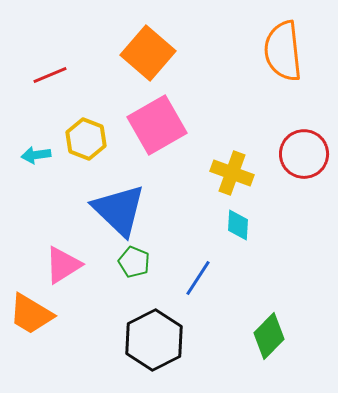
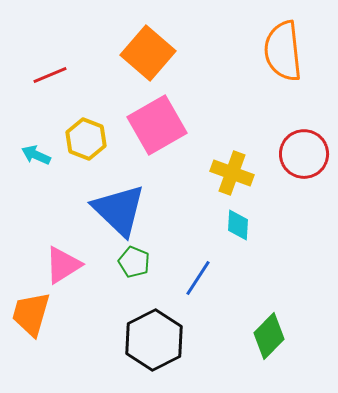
cyan arrow: rotated 32 degrees clockwise
orange trapezoid: rotated 75 degrees clockwise
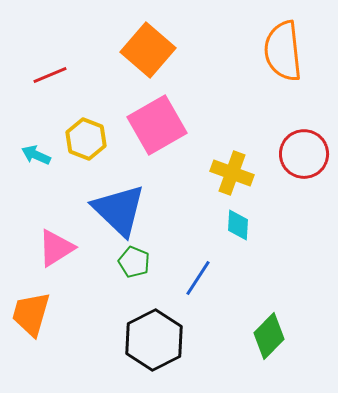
orange square: moved 3 px up
pink triangle: moved 7 px left, 17 px up
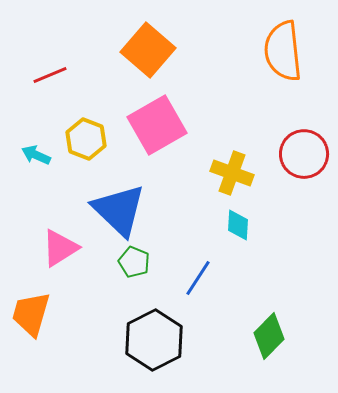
pink triangle: moved 4 px right
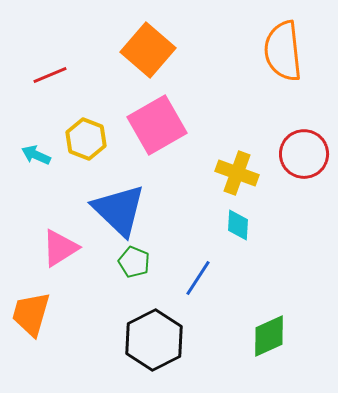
yellow cross: moved 5 px right
green diamond: rotated 21 degrees clockwise
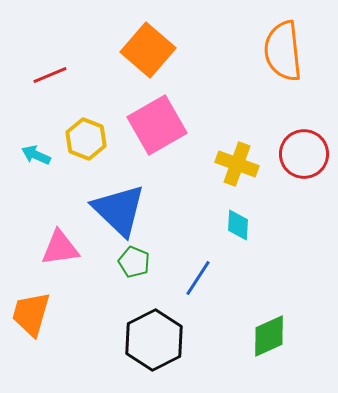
yellow cross: moved 9 px up
pink triangle: rotated 24 degrees clockwise
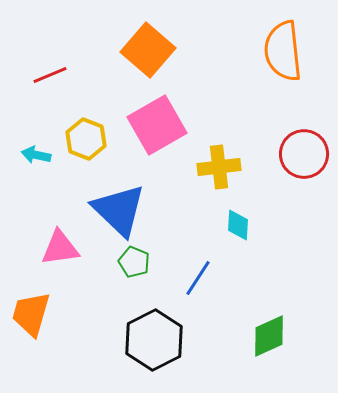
cyan arrow: rotated 12 degrees counterclockwise
yellow cross: moved 18 px left, 3 px down; rotated 27 degrees counterclockwise
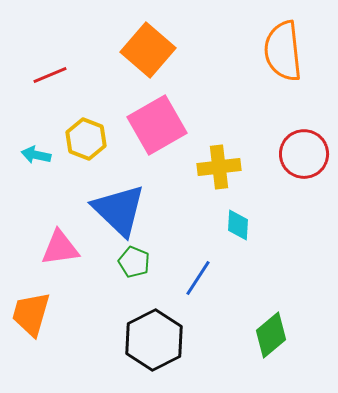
green diamond: moved 2 px right, 1 px up; rotated 15 degrees counterclockwise
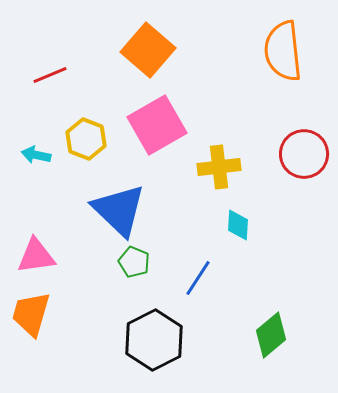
pink triangle: moved 24 px left, 8 px down
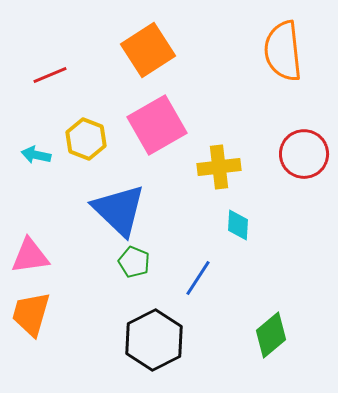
orange square: rotated 16 degrees clockwise
pink triangle: moved 6 px left
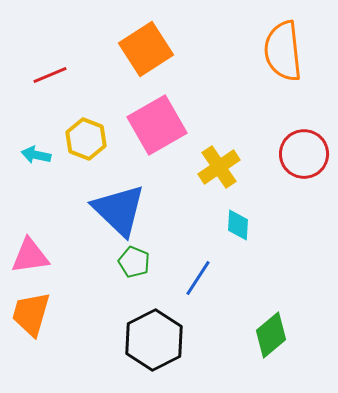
orange square: moved 2 px left, 1 px up
yellow cross: rotated 27 degrees counterclockwise
